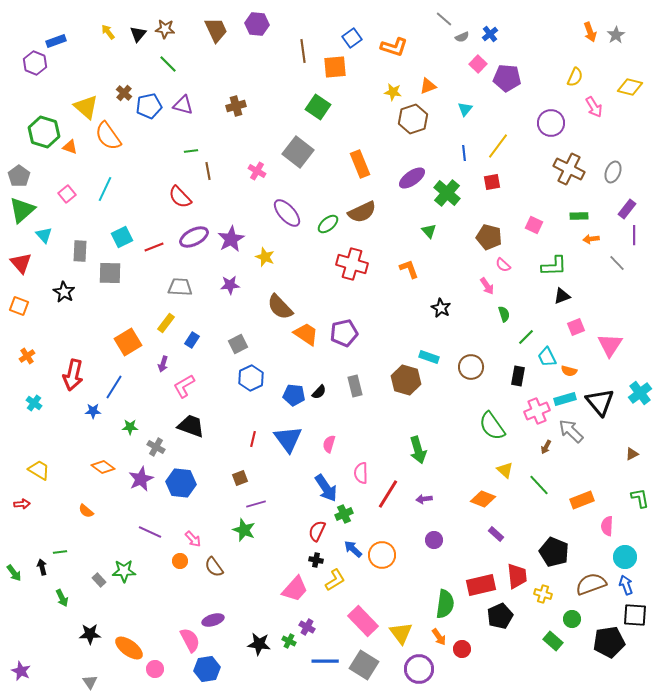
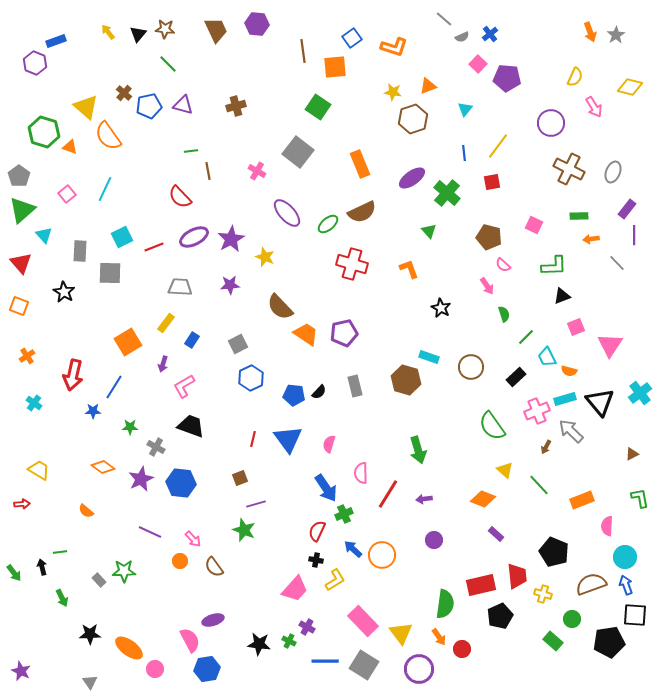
black rectangle at (518, 376): moved 2 px left, 1 px down; rotated 36 degrees clockwise
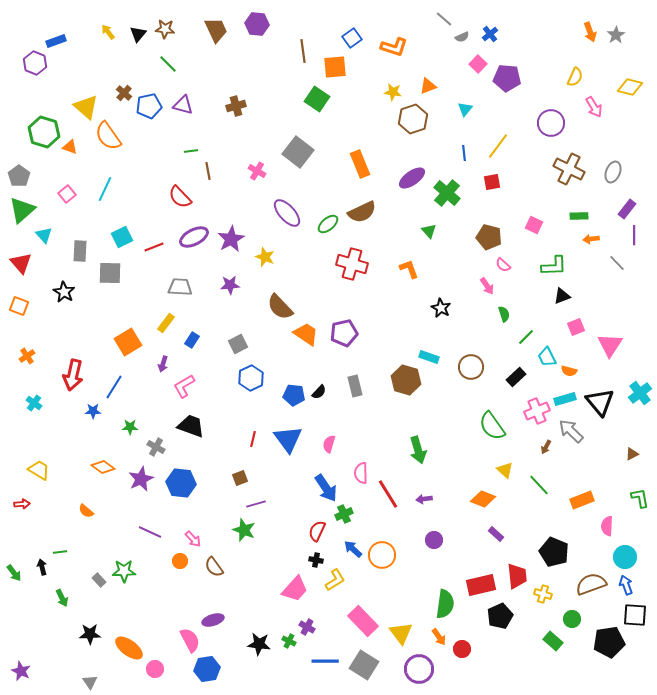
green square at (318, 107): moved 1 px left, 8 px up
red line at (388, 494): rotated 64 degrees counterclockwise
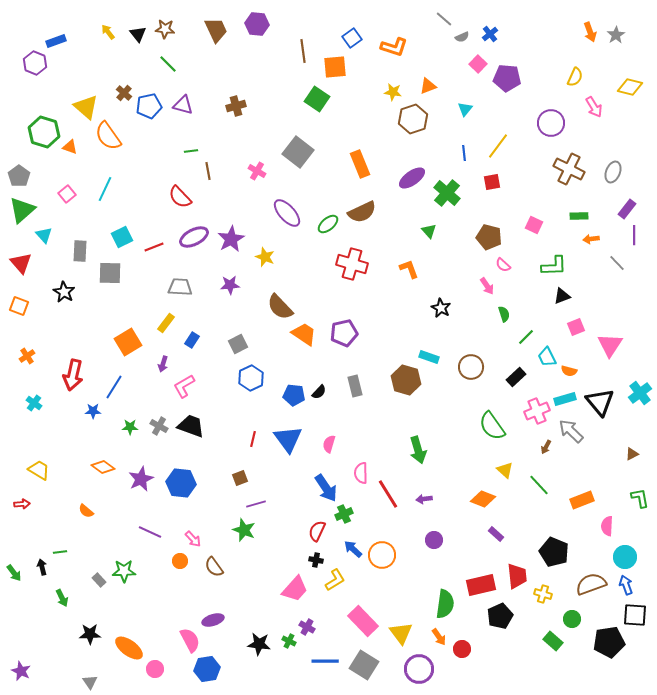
black triangle at (138, 34): rotated 18 degrees counterclockwise
orange trapezoid at (306, 334): moved 2 px left
gray cross at (156, 447): moved 3 px right, 21 px up
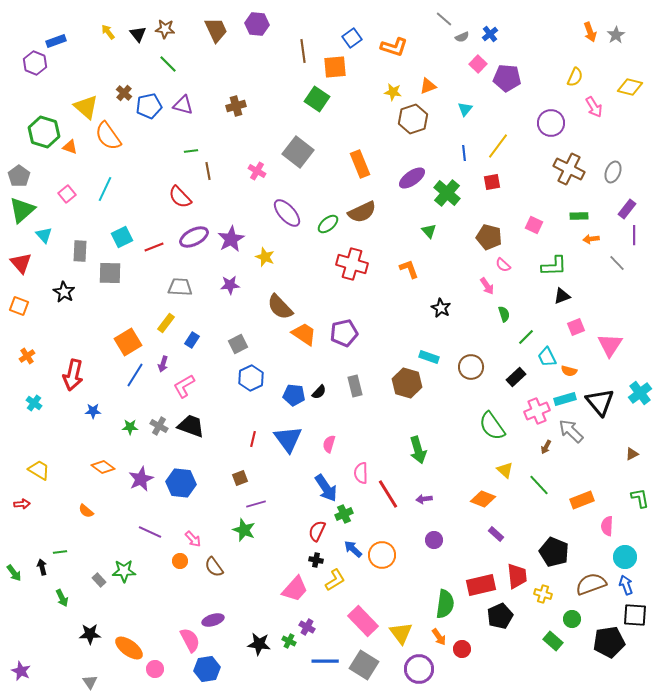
brown hexagon at (406, 380): moved 1 px right, 3 px down
blue line at (114, 387): moved 21 px right, 12 px up
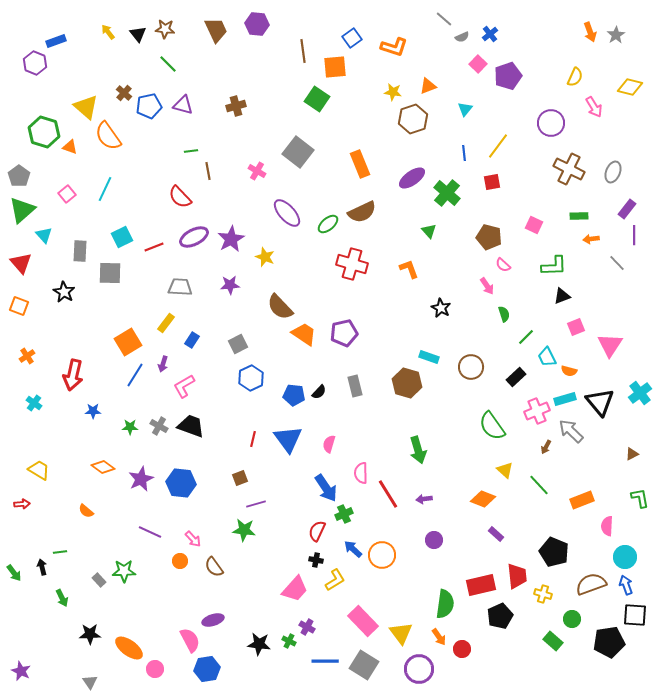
purple pentagon at (507, 78): moved 1 px right, 2 px up; rotated 24 degrees counterclockwise
green star at (244, 530): rotated 15 degrees counterclockwise
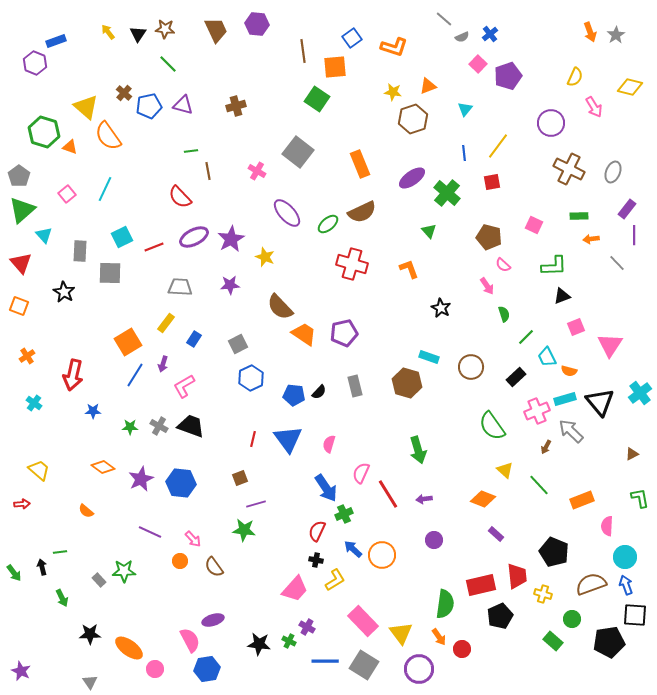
black triangle at (138, 34): rotated 12 degrees clockwise
blue rectangle at (192, 340): moved 2 px right, 1 px up
yellow trapezoid at (39, 470): rotated 10 degrees clockwise
pink semicircle at (361, 473): rotated 25 degrees clockwise
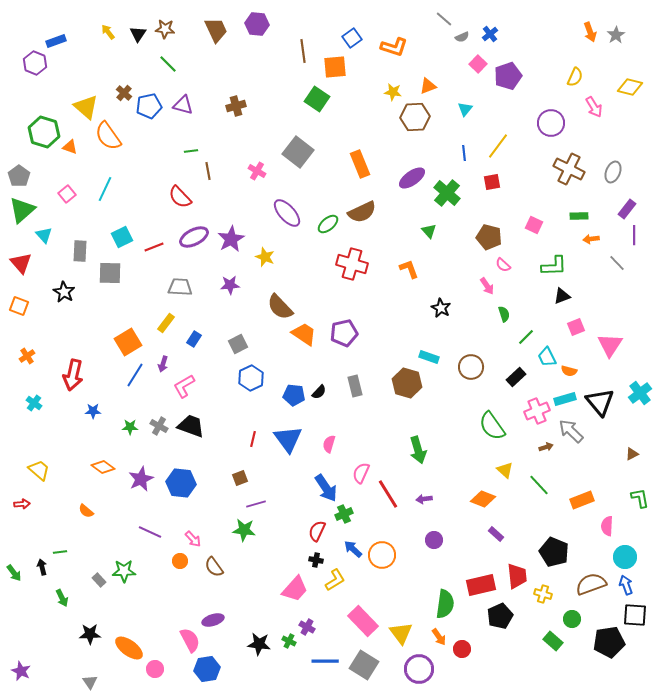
brown hexagon at (413, 119): moved 2 px right, 2 px up; rotated 16 degrees clockwise
brown arrow at (546, 447): rotated 136 degrees counterclockwise
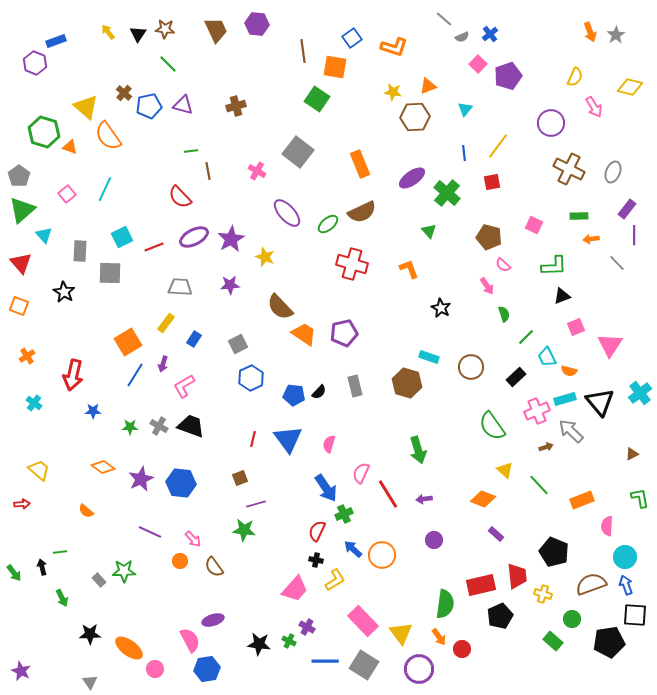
orange square at (335, 67): rotated 15 degrees clockwise
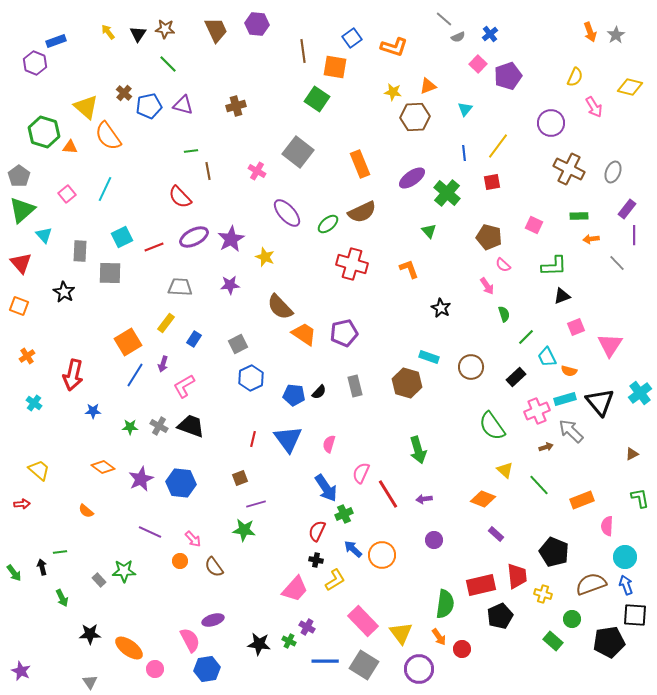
gray semicircle at (462, 37): moved 4 px left
orange triangle at (70, 147): rotated 14 degrees counterclockwise
